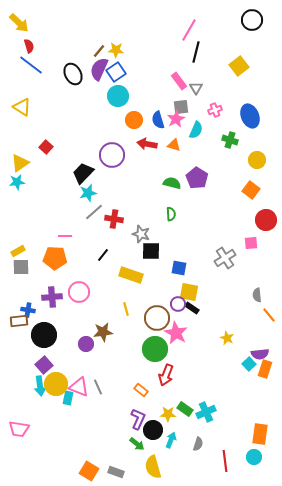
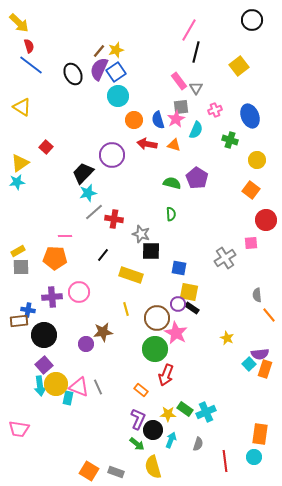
yellow star at (116, 50): rotated 21 degrees counterclockwise
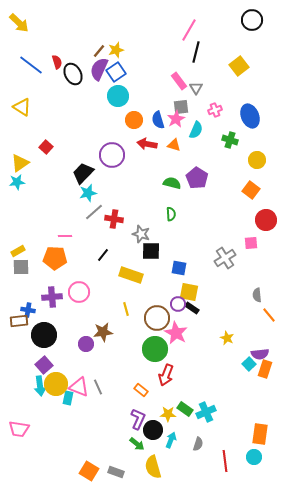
red semicircle at (29, 46): moved 28 px right, 16 px down
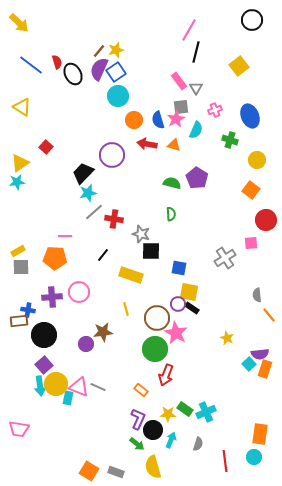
gray line at (98, 387): rotated 42 degrees counterclockwise
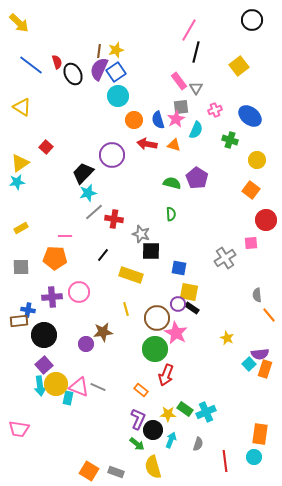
brown line at (99, 51): rotated 32 degrees counterclockwise
blue ellipse at (250, 116): rotated 30 degrees counterclockwise
yellow rectangle at (18, 251): moved 3 px right, 23 px up
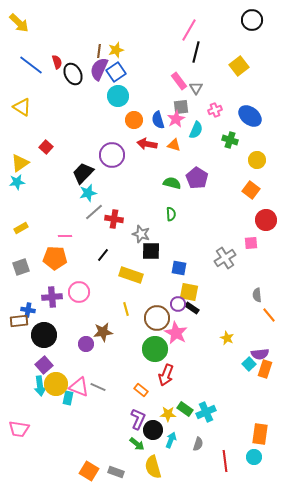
gray square at (21, 267): rotated 18 degrees counterclockwise
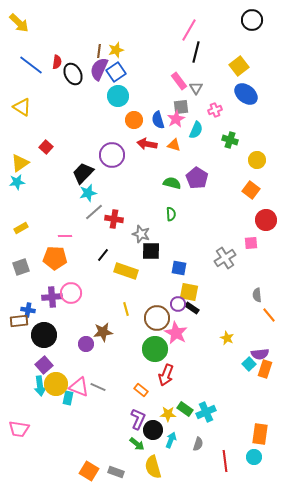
red semicircle at (57, 62): rotated 24 degrees clockwise
blue ellipse at (250, 116): moved 4 px left, 22 px up
yellow rectangle at (131, 275): moved 5 px left, 4 px up
pink circle at (79, 292): moved 8 px left, 1 px down
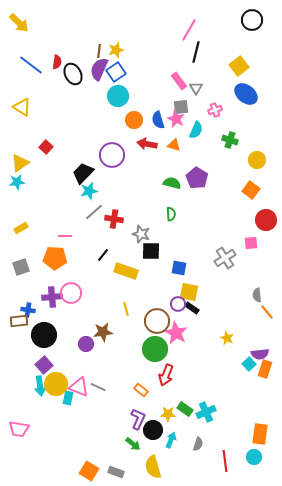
pink star at (176, 119): rotated 18 degrees counterclockwise
cyan star at (88, 193): moved 1 px right, 2 px up
orange line at (269, 315): moved 2 px left, 3 px up
brown circle at (157, 318): moved 3 px down
green arrow at (137, 444): moved 4 px left
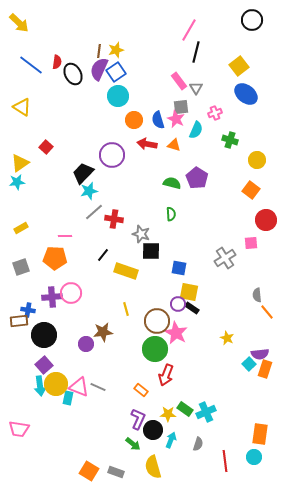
pink cross at (215, 110): moved 3 px down
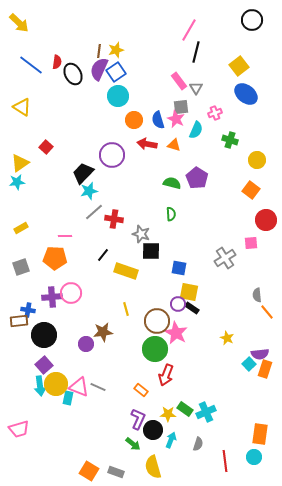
pink trapezoid at (19, 429): rotated 25 degrees counterclockwise
